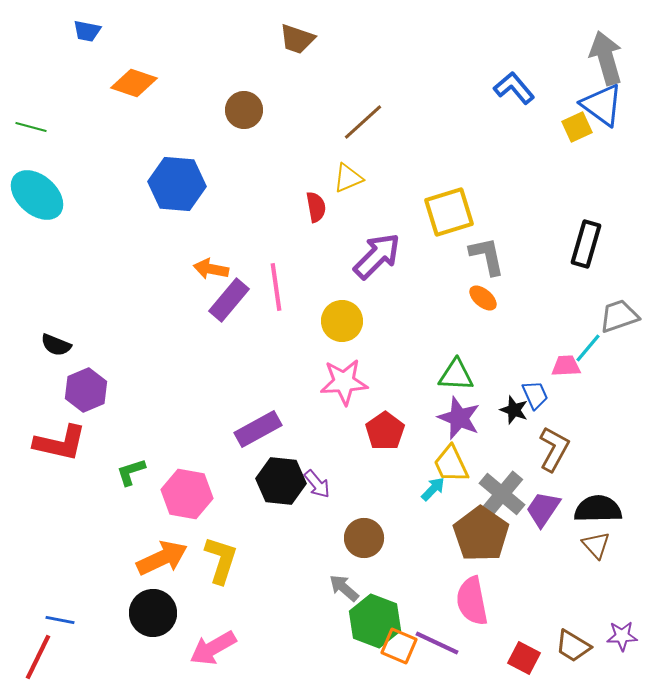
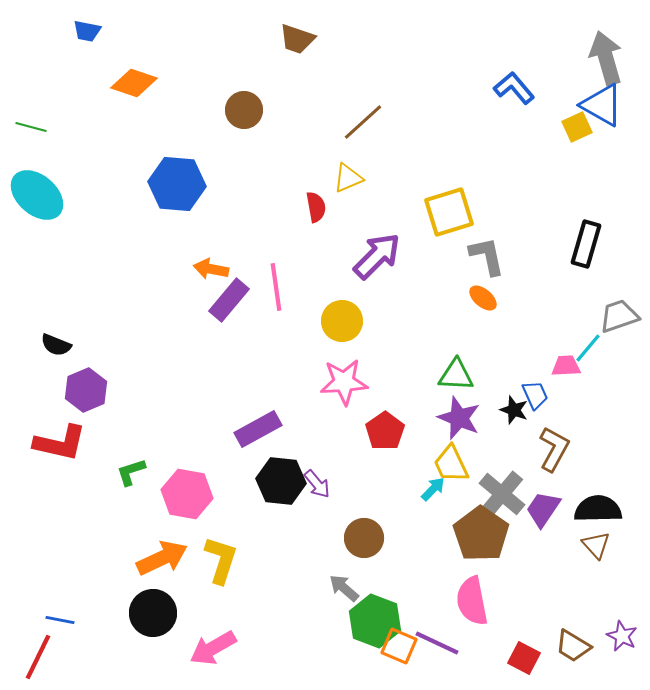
blue triangle at (602, 105): rotated 6 degrees counterclockwise
purple star at (622, 636): rotated 28 degrees clockwise
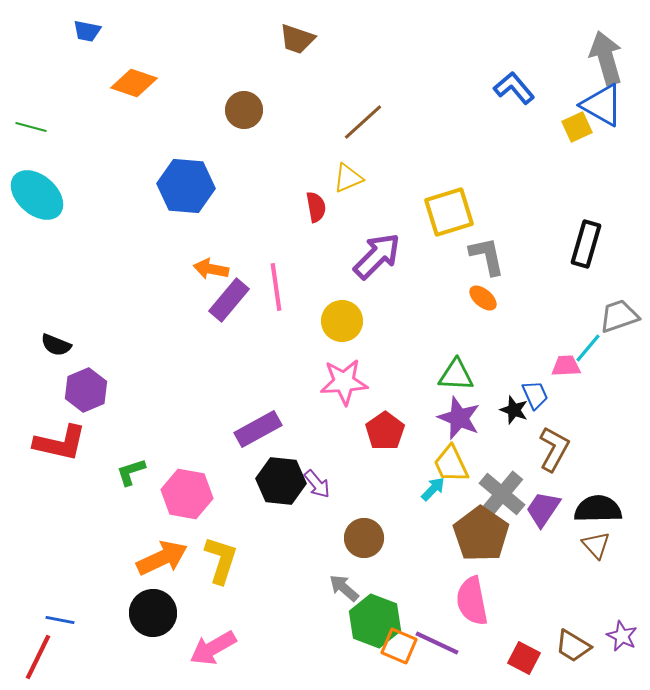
blue hexagon at (177, 184): moved 9 px right, 2 px down
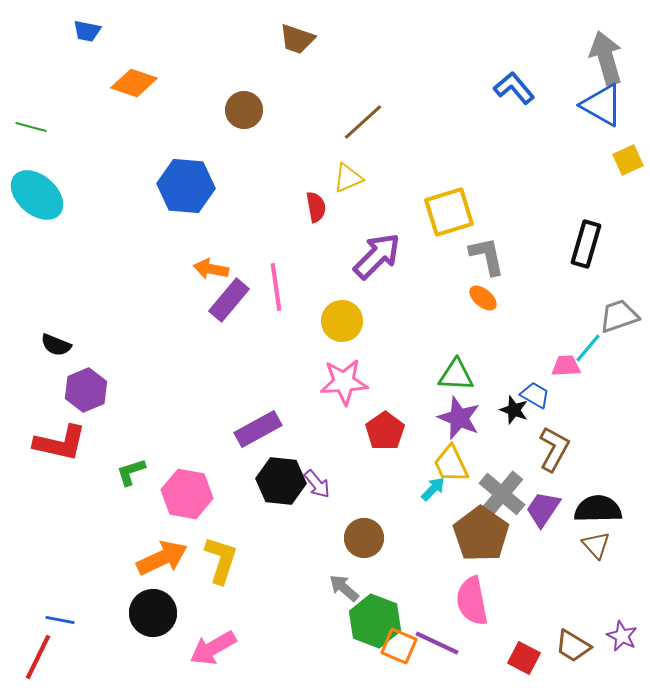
yellow square at (577, 127): moved 51 px right, 33 px down
blue trapezoid at (535, 395): rotated 36 degrees counterclockwise
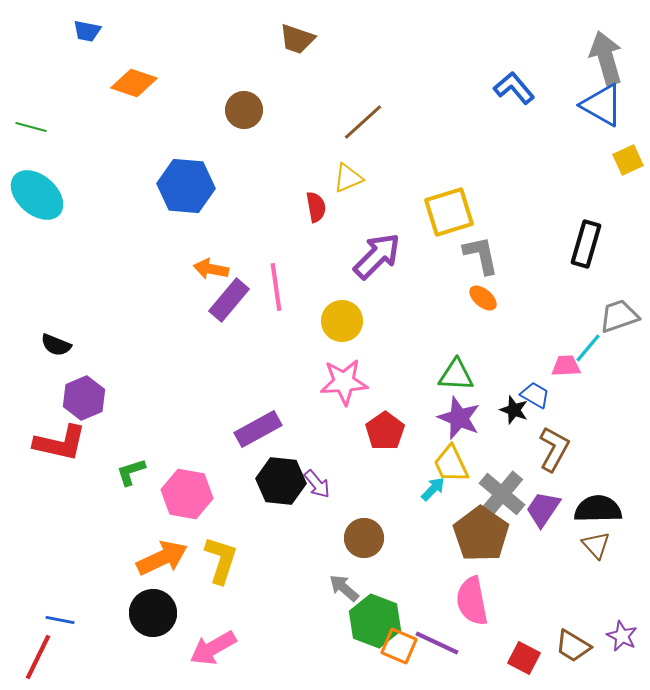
gray L-shape at (487, 256): moved 6 px left, 1 px up
purple hexagon at (86, 390): moved 2 px left, 8 px down
